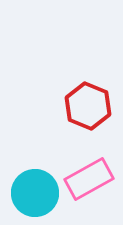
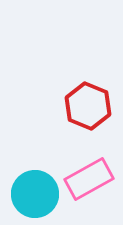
cyan circle: moved 1 px down
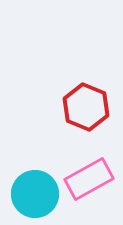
red hexagon: moved 2 px left, 1 px down
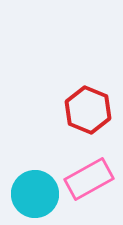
red hexagon: moved 2 px right, 3 px down
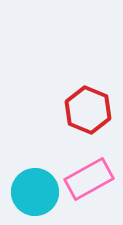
cyan circle: moved 2 px up
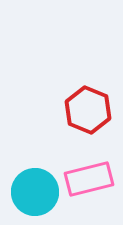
pink rectangle: rotated 15 degrees clockwise
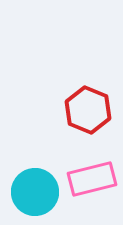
pink rectangle: moved 3 px right
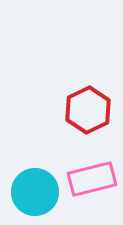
red hexagon: rotated 12 degrees clockwise
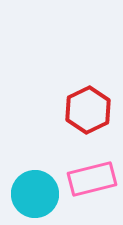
cyan circle: moved 2 px down
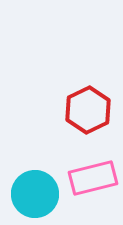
pink rectangle: moved 1 px right, 1 px up
